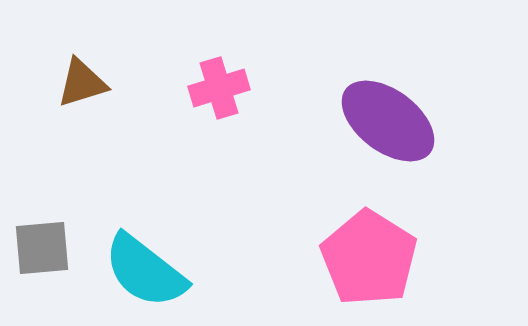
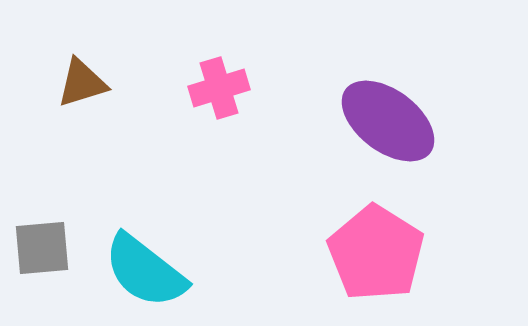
pink pentagon: moved 7 px right, 5 px up
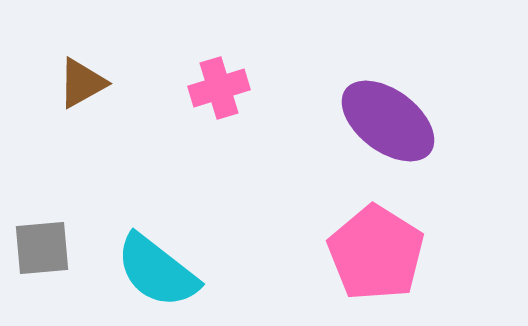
brown triangle: rotated 12 degrees counterclockwise
cyan semicircle: moved 12 px right
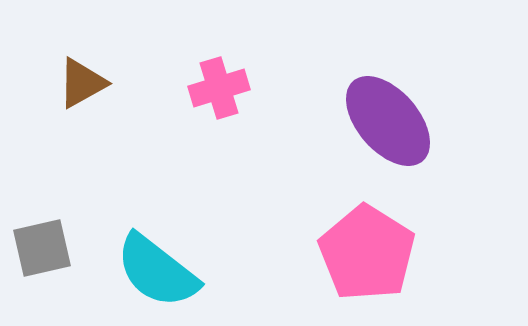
purple ellipse: rotated 12 degrees clockwise
gray square: rotated 8 degrees counterclockwise
pink pentagon: moved 9 px left
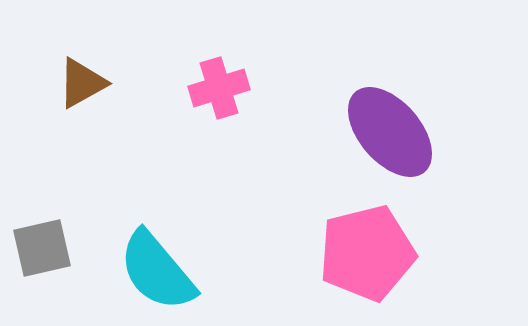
purple ellipse: moved 2 px right, 11 px down
pink pentagon: rotated 26 degrees clockwise
cyan semicircle: rotated 12 degrees clockwise
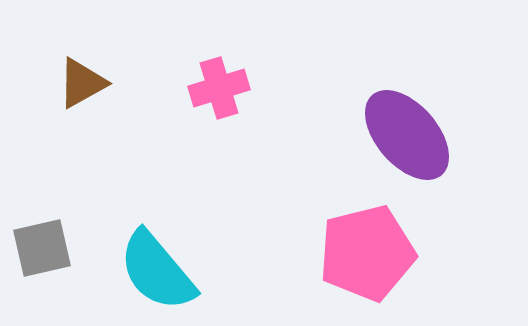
purple ellipse: moved 17 px right, 3 px down
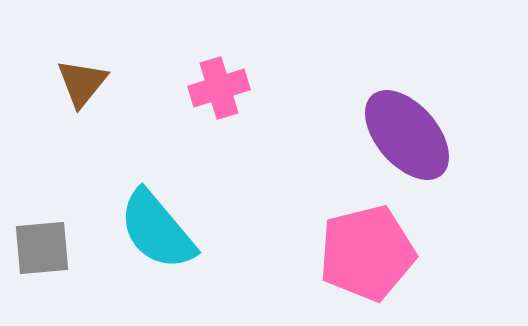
brown triangle: rotated 22 degrees counterclockwise
gray square: rotated 8 degrees clockwise
cyan semicircle: moved 41 px up
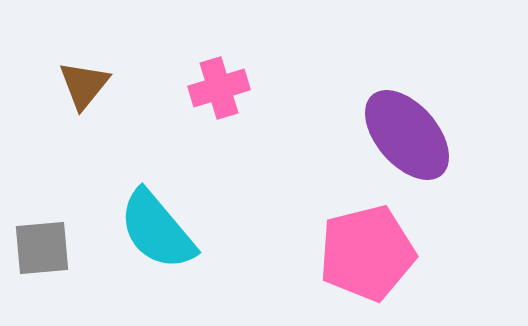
brown triangle: moved 2 px right, 2 px down
